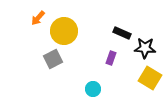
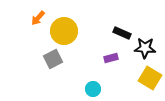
purple rectangle: rotated 56 degrees clockwise
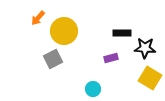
black rectangle: rotated 24 degrees counterclockwise
